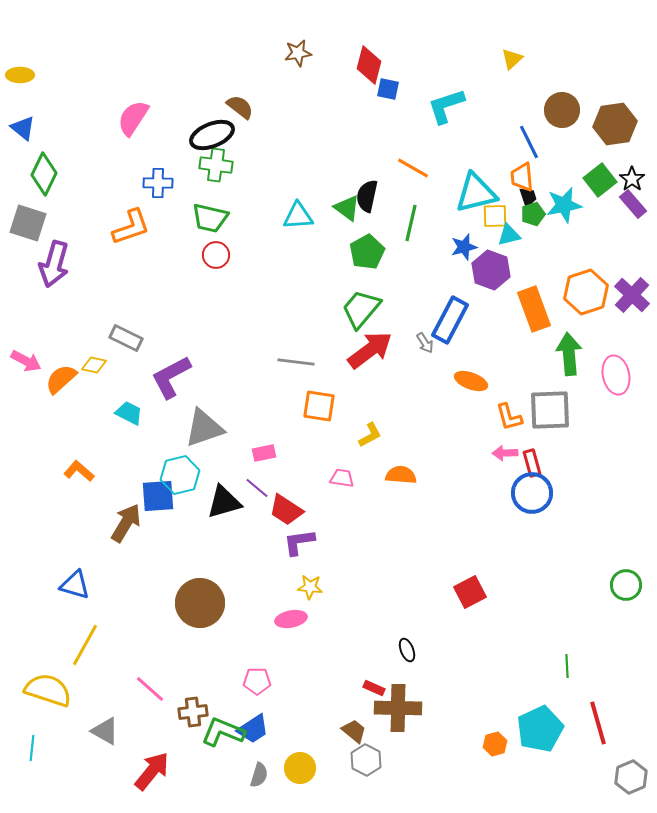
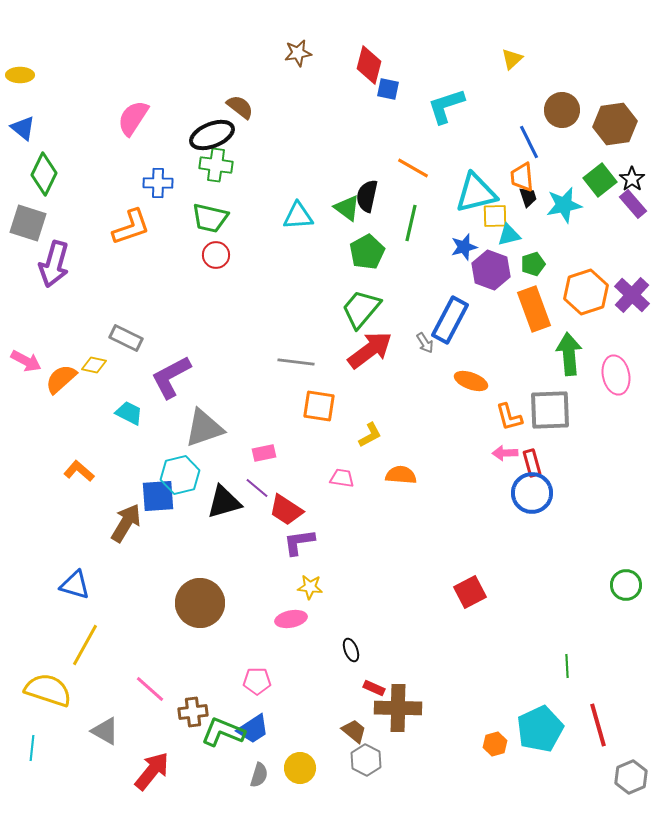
green pentagon at (533, 214): moved 50 px down
black ellipse at (407, 650): moved 56 px left
red line at (598, 723): moved 2 px down
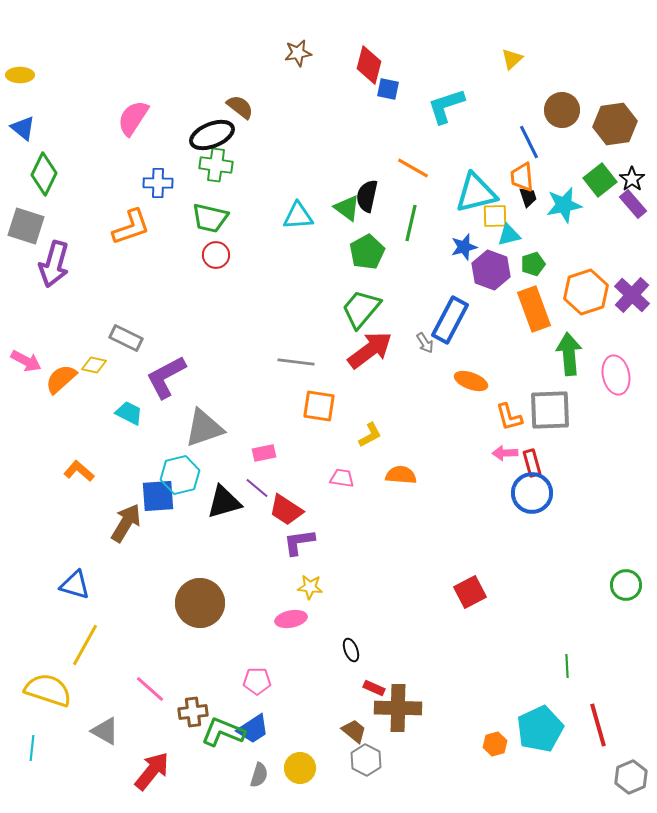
gray square at (28, 223): moved 2 px left, 3 px down
purple L-shape at (171, 377): moved 5 px left
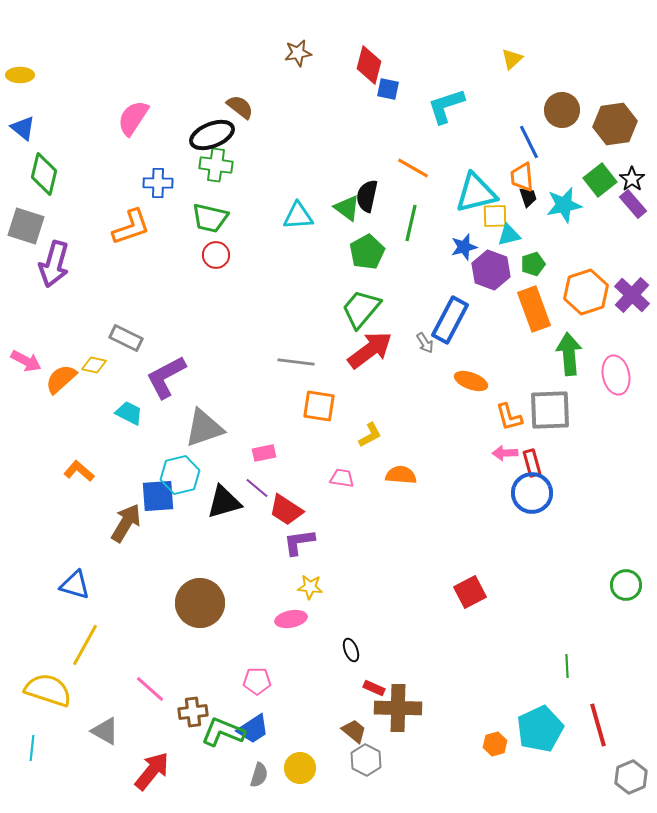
green diamond at (44, 174): rotated 12 degrees counterclockwise
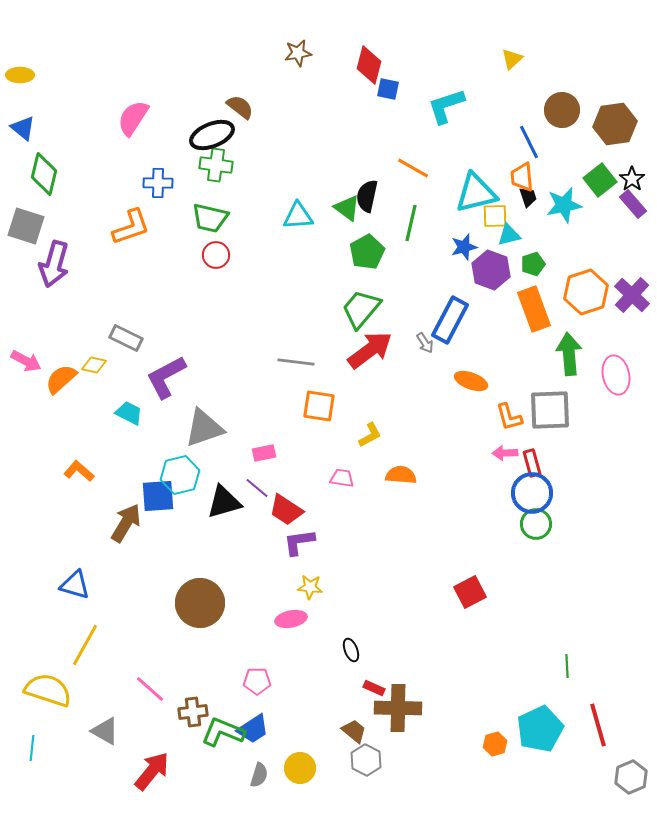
green circle at (626, 585): moved 90 px left, 61 px up
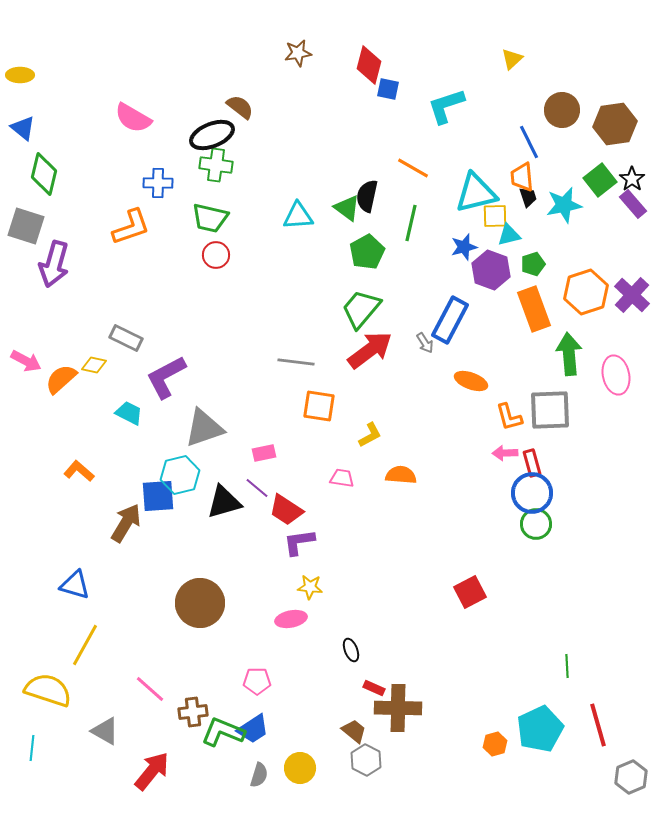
pink semicircle at (133, 118): rotated 93 degrees counterclockwise
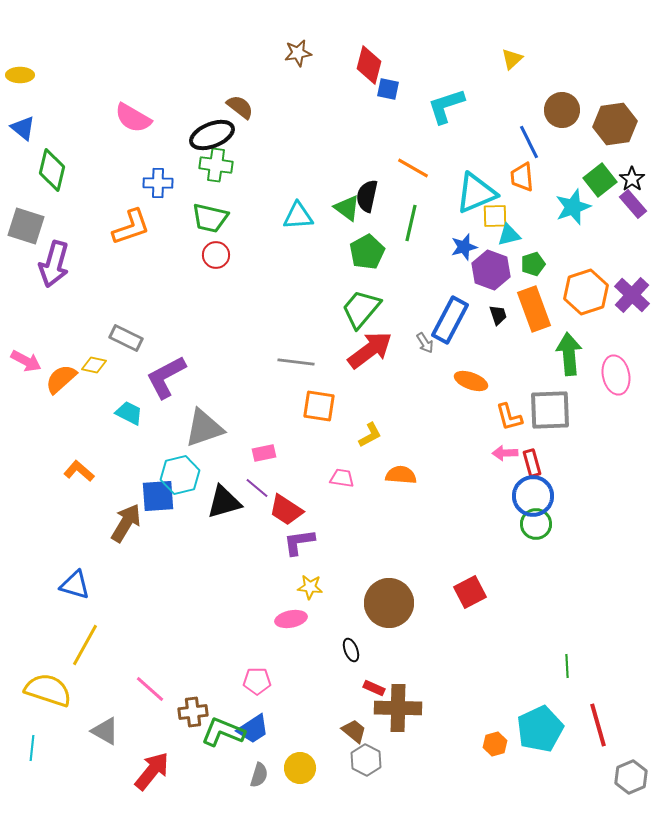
green diamond at (44, 174): moved 8 px right, 4 px up
cyan triangle at (476, 193): rotated 9 degrees counterclockwise
black trapezoid at (528, 197): moved 30 px left, 118 px down
cyan star at (564, 205): moved 9 px right, 2 px down; rotated 9 degrees counterclockwise
blue circle at (532, 493): moved 1 px right, 3 px down
brown circle at (200, 603): moved 189 px right
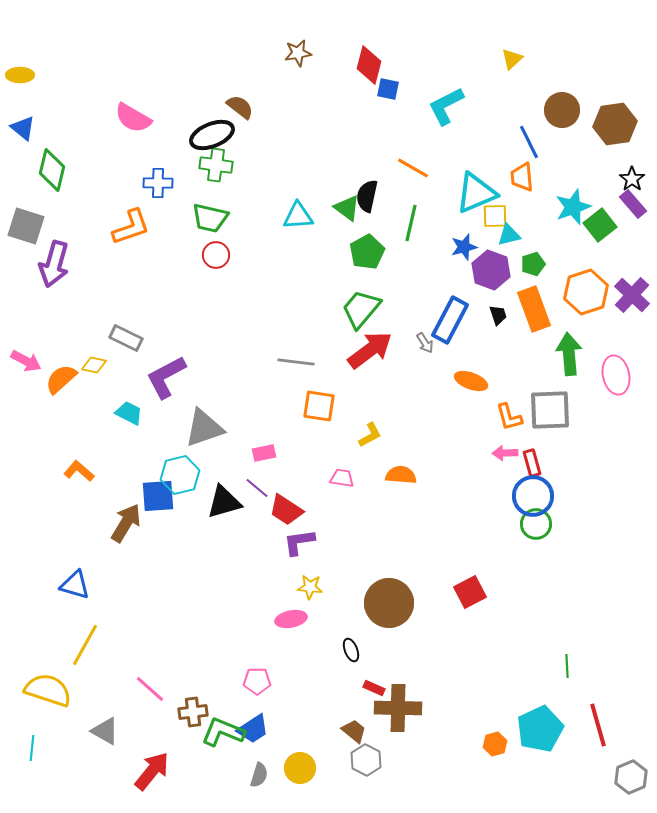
cyan L-shape at (446, 106): rotated 9 degrees counterclockwise
green square at (600, 180): moved 45 px down
